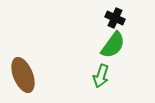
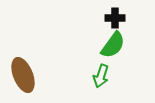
black cross: rotated 24 degrees counterclockwise
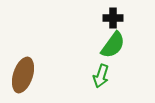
black cross: moved 2 px left
brown ellipse: rotated 40 degrees clockwise
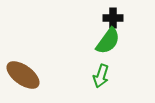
green semicircle: moved 5 px left, 4 px up
brown ellipse: rotated 72 degrees counterclockwise
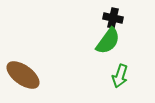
black cross: rotated 12 degrees clockwise
green arrow: moved 19 px right
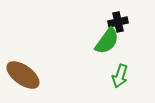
black cross: moved 5 px right, 4 px down; rotated 24 degrees counterclockwise
green semicircle: moved 1 px left
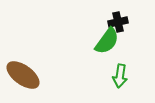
green arrow: rotated 10 degrees counterclockwise
